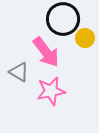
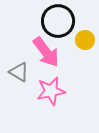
black circle: moved 5 px left, 2 px down
yellow circle: moved 2 px down
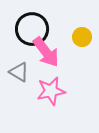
black circle: moved 26 px left, 8 px down
yellow circle: moved 3 px left, 3 px up
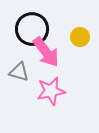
yellow circle: moved 2 px left
gray triangle: rotated 15 degrees counterclockwise
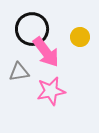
gray triangle: rotated 25 degrees counterclockwise
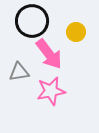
black circle: moved 8 px up
yellow circle: moved 4 px left, 5 px up
pink arrow: moved 3 px right, 2 px down
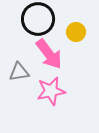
black circle: moved 6 px right, 2 px up
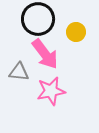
pink arrow: moved 4 px left
gray triangle: rotated 15 degrees clockwise
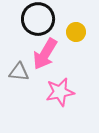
pink arrow: rotated 68 degrees clockwise
pink star: moved 9 px right, 1 px down
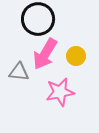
yellow circle: moved 24 px down
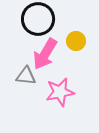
yellow circle: moved 15 px up
gray triangle: moved 7 px right, 4 px down
